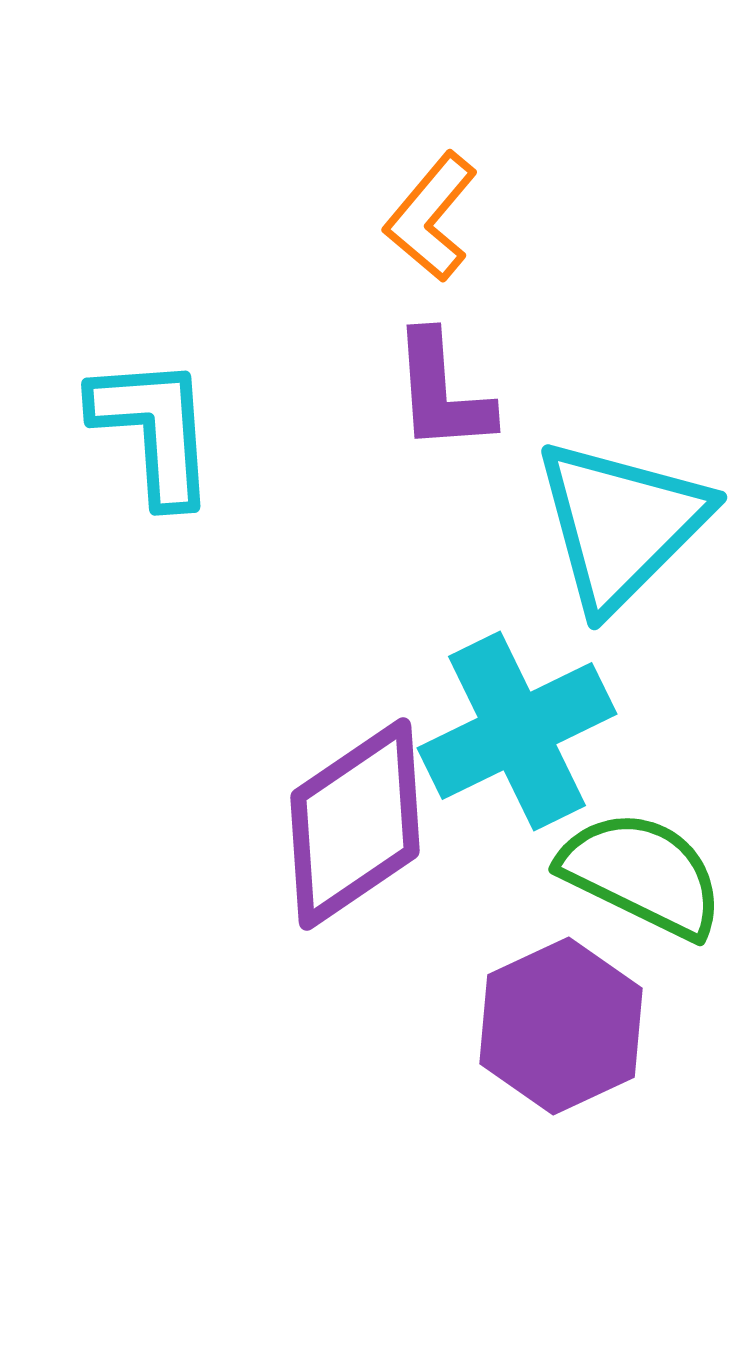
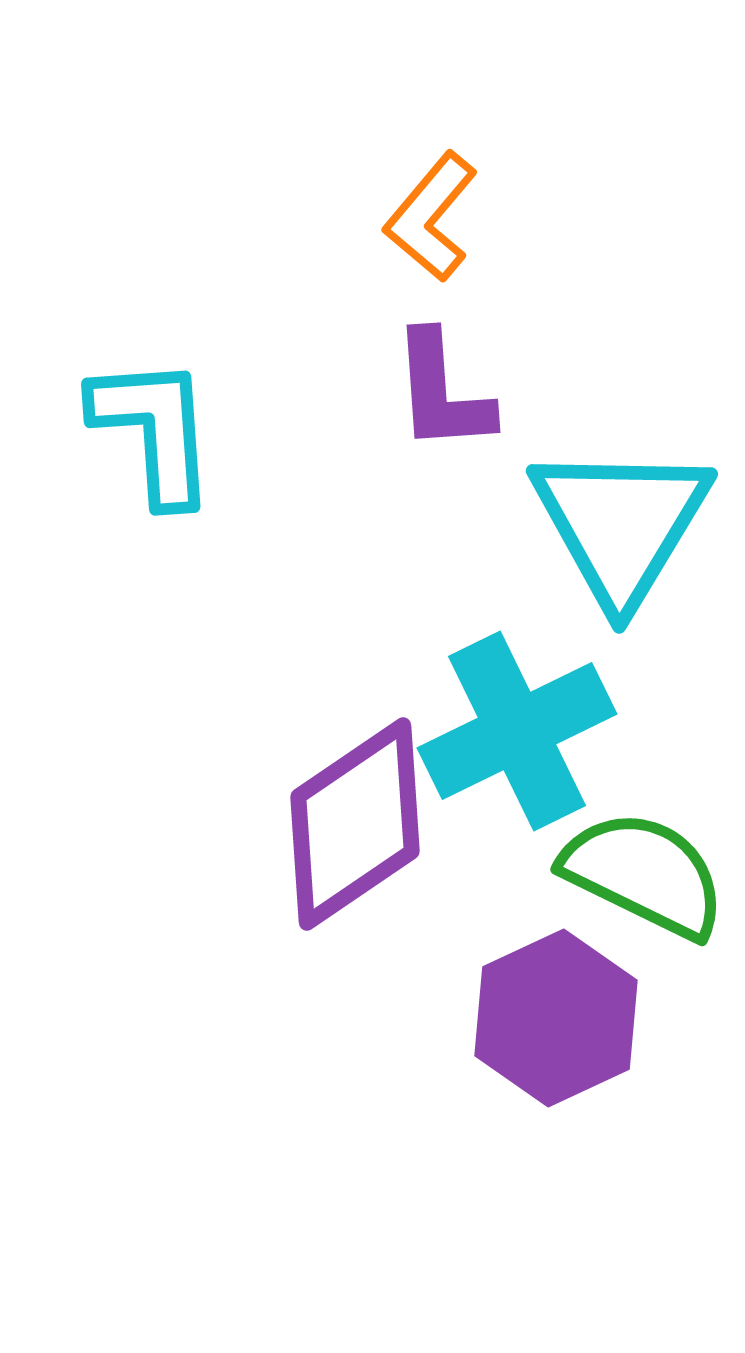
cyan triangle: rotated 14 degrees counterclockwise
green semicircle: moved 2 px right
purple hexagon: moved 5 px left, 8 px up
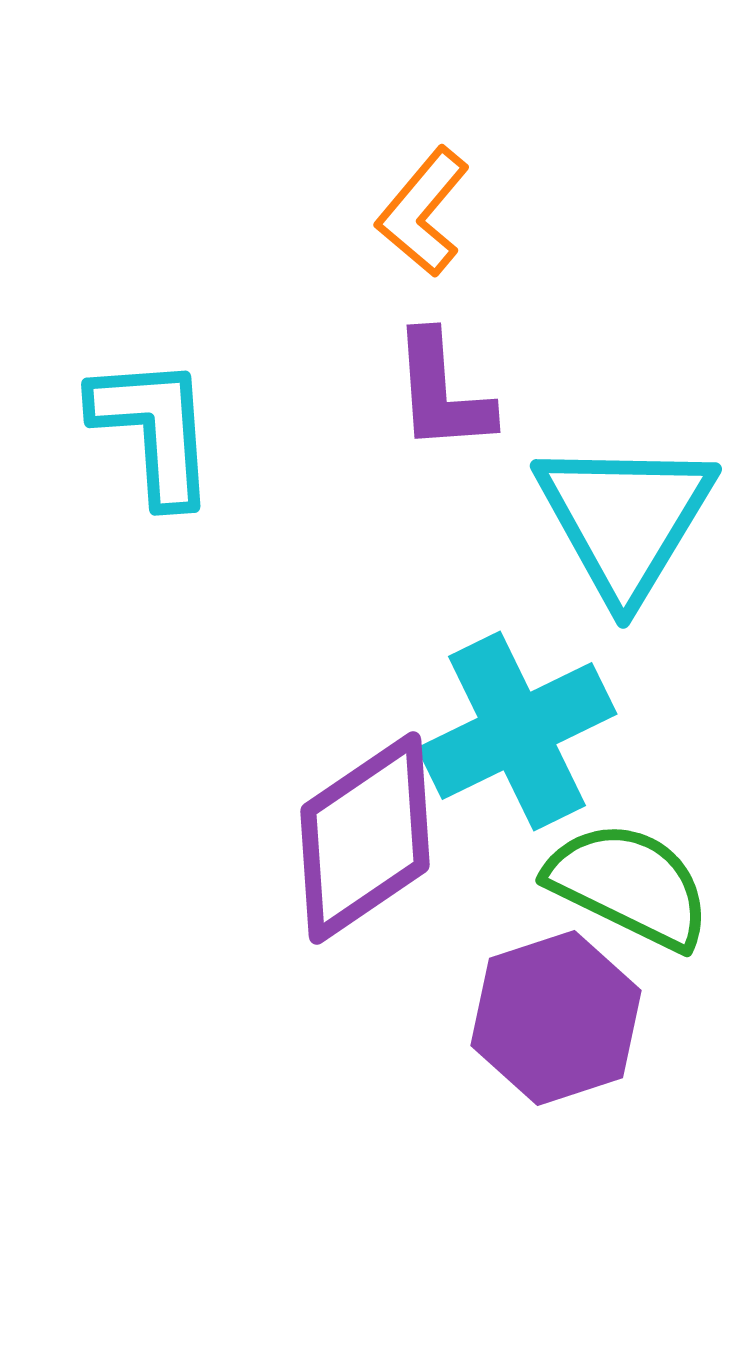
orange L-shape: moved 8 px left, 5 px up
cyan triangle: moved 4 px right, 5 px up
purple diamond: moved 10 px right, 14 px down
green semicircle: moved 15 px left, 11 px down
purple hexagon: rotated 7 degrees clockwise
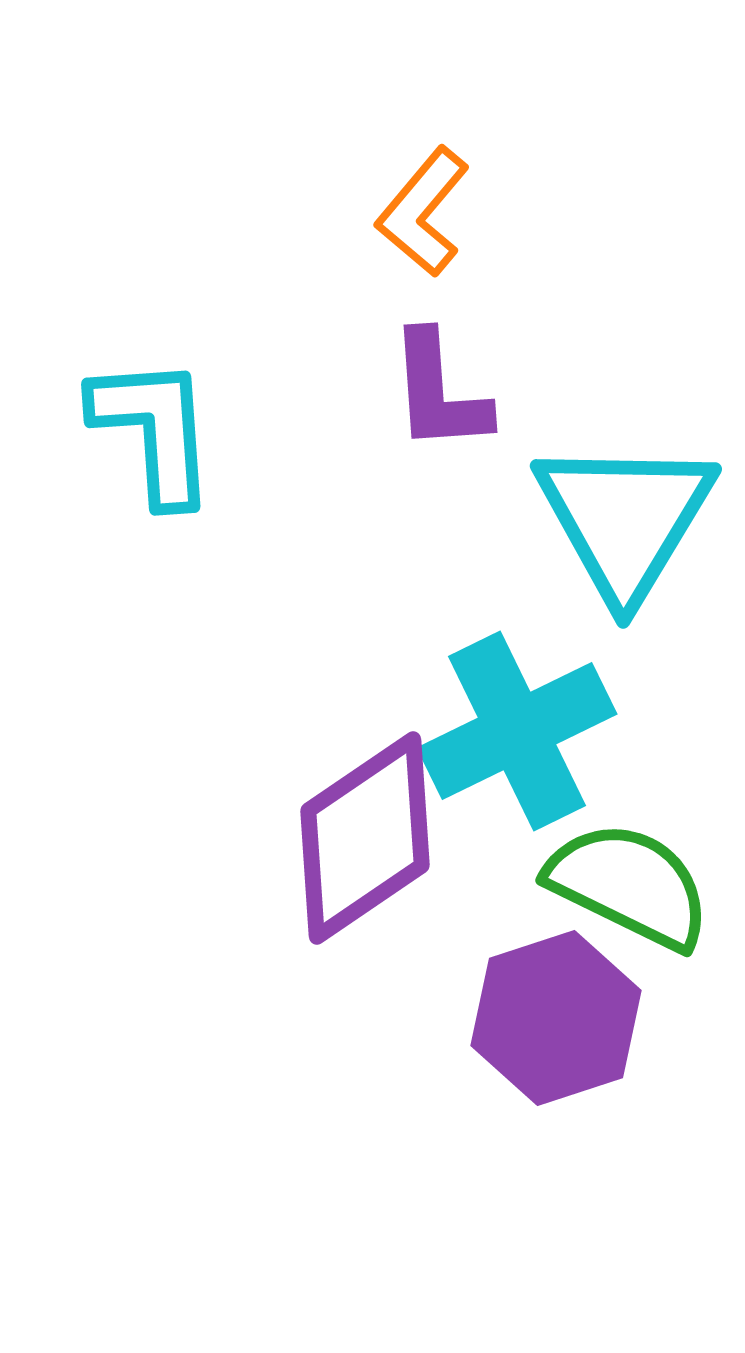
purple L-shape: moved 3 px left
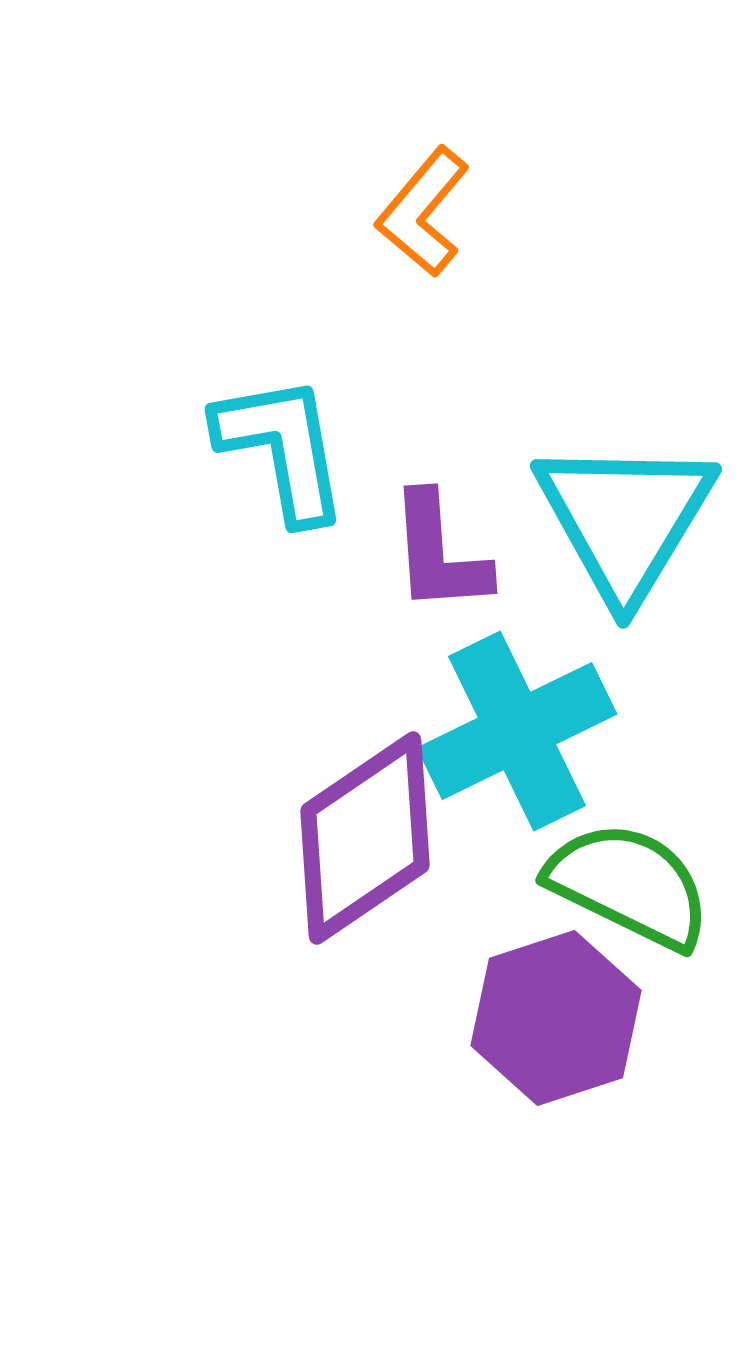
purple L-shape: moved 161 px down
cyan L-shape: moved 128 px right, 18 px down; rotated 6 degrees counterclockwise
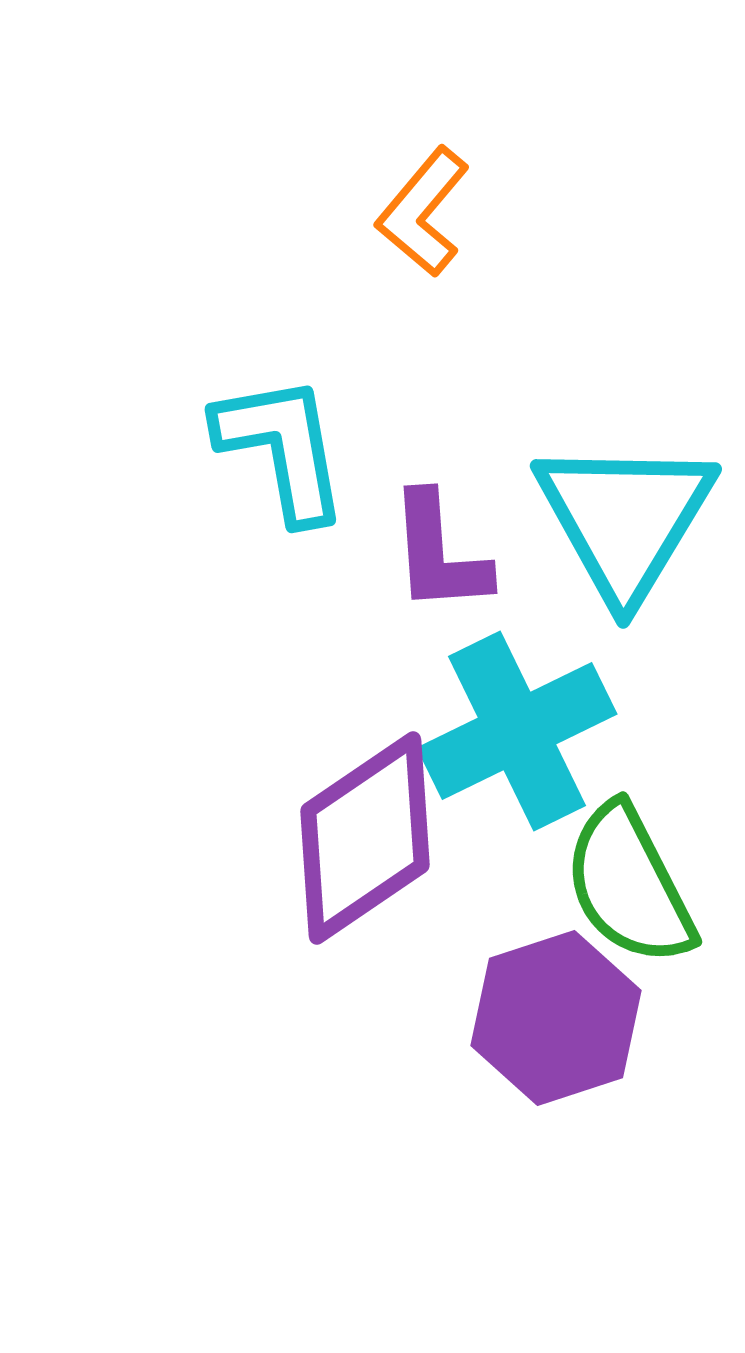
green semicircle: rotated 143 degrees counterclockwise
